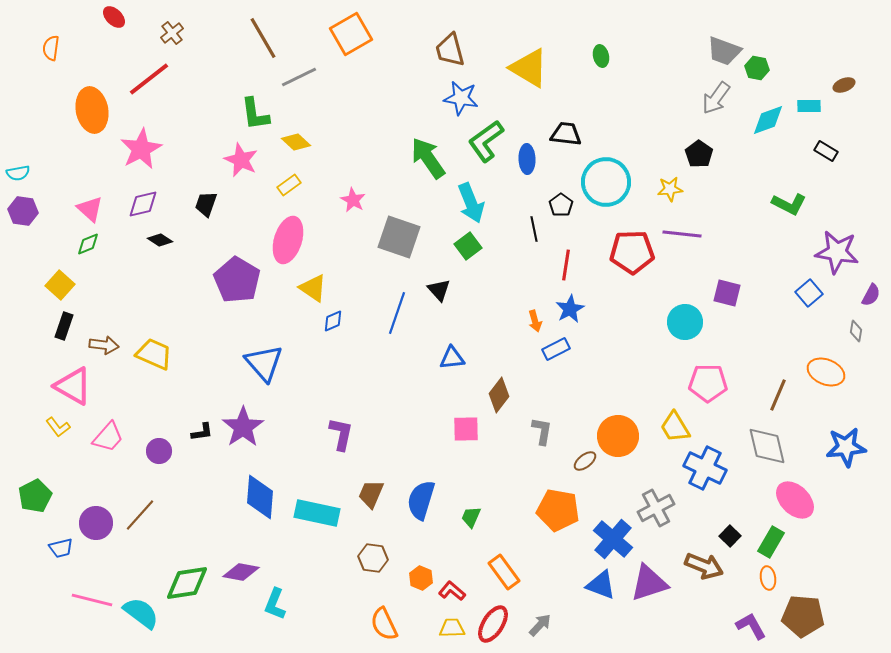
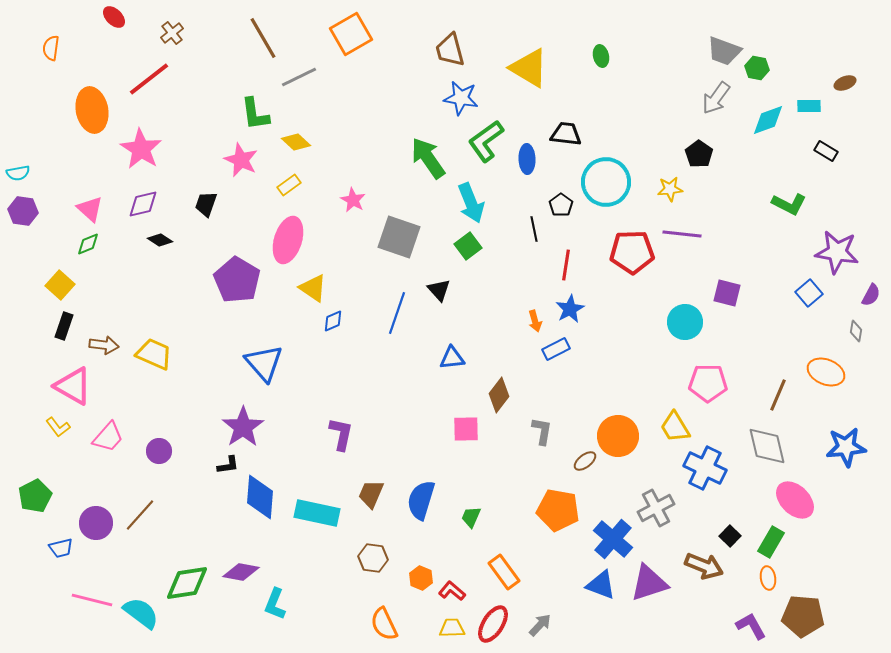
brown ellipse at (844, 85): moved 1 px right, 2 px up
pink star at (141, 149): rotated 12 degrees counterclockwise
black L-shape at (202, 432): moved 26 px right, 33 px down
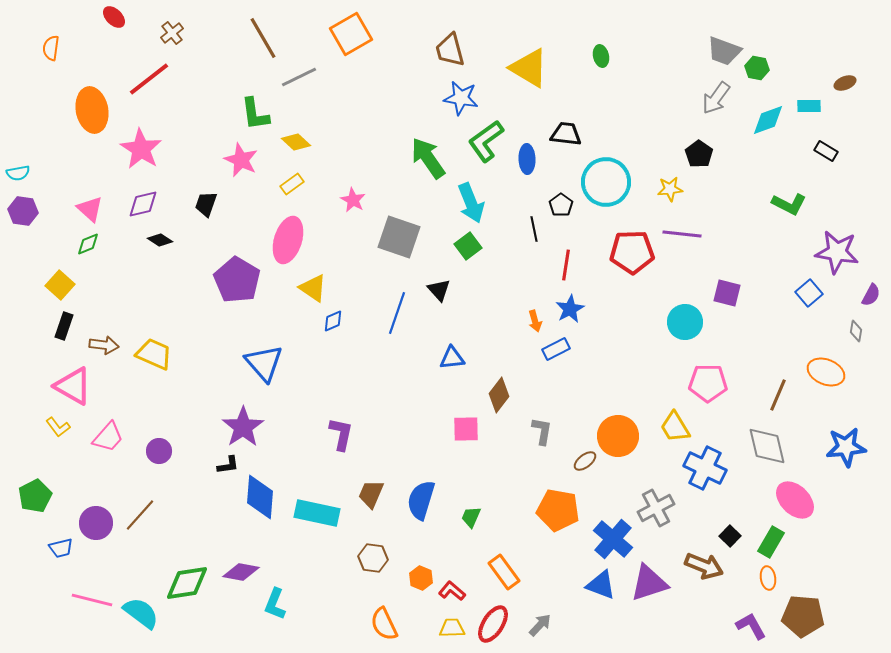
yellow rectangle at (289, 185): moved 3 px right, 1 px up
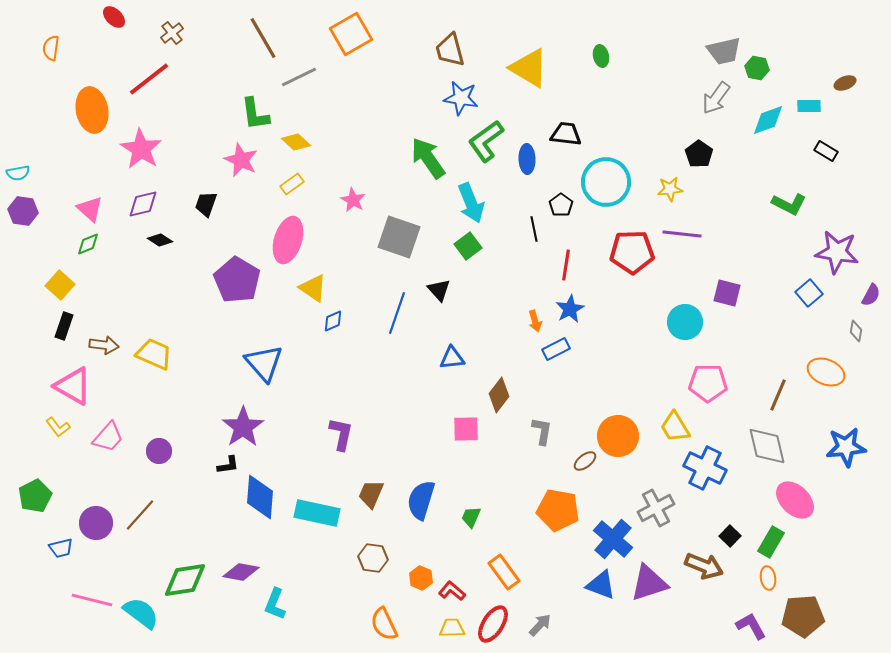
gray trapezoid at (724, 51): rotated 33 degrees counterclockwise
green diamond at (187, 583): moved 2 px left, 3 px up
brown pentagon at (803, 616): rotated 9 degrees counterclockwise
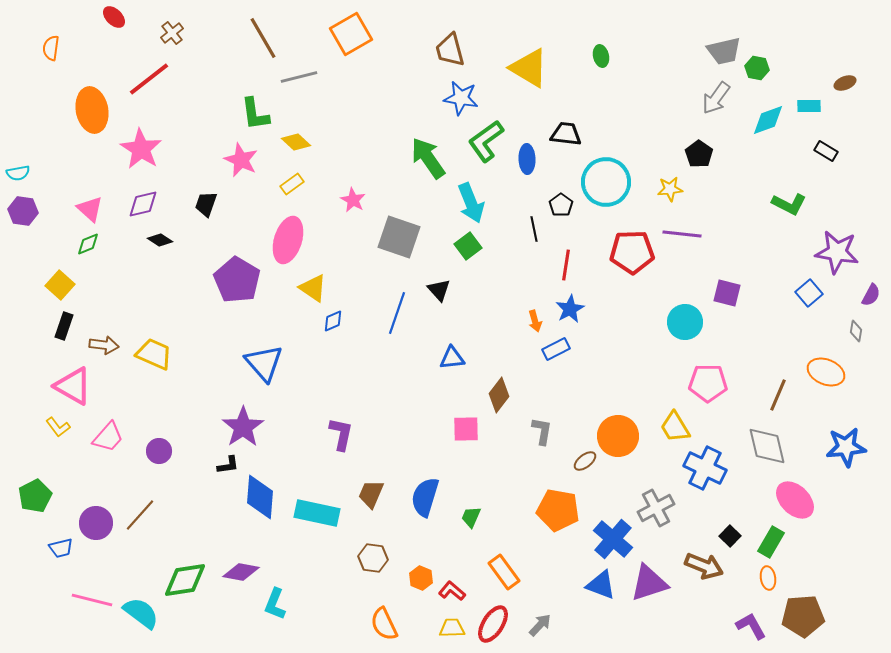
gray line at (299, 77): rotated 12 degrees clockwise
blue semicircle at (421, 500): moved 4 px right, 3 px up
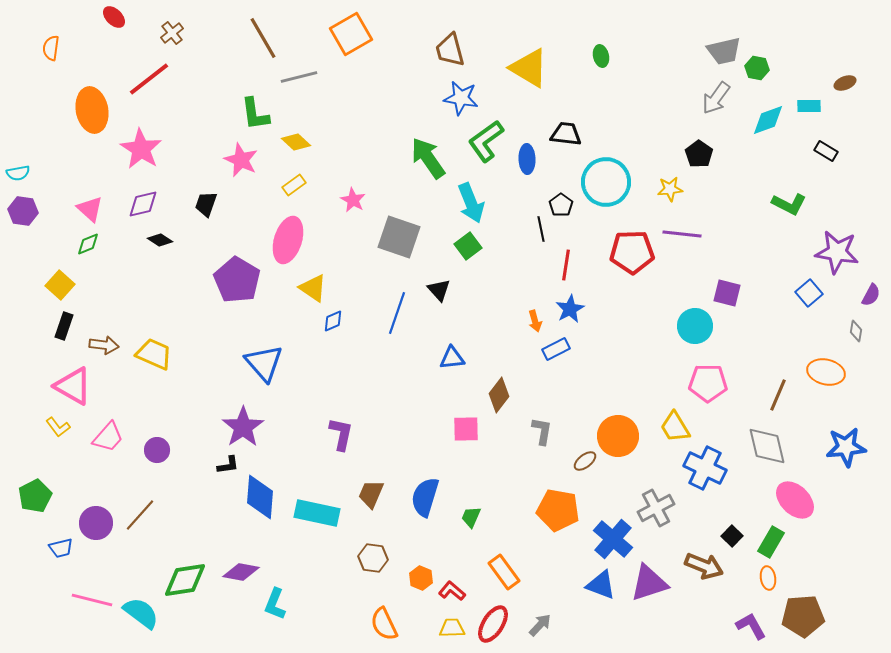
yellow rectangle at (292, 184): moved 2 px right, 1 px down
black line at (534, 229): moved 7 px right
cyan circle at (685, 322): moved 10 px right, 4 px down
orange ellipse at (826, 372): rotated 9 degrees counterclockwise
purple circle at (159, 451): moved 2 px left, 1 px up
black square at (730, 536): moved 2 px right
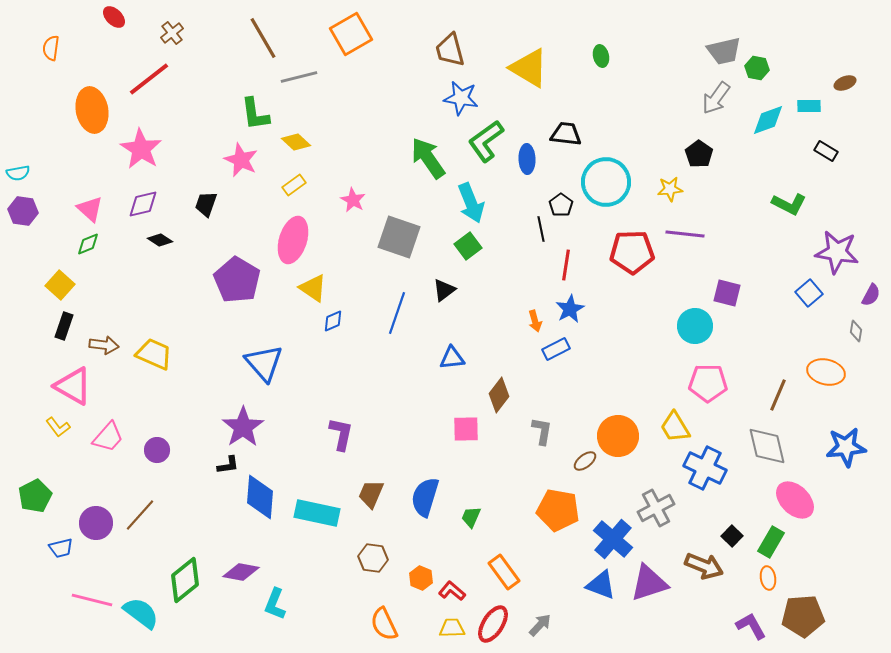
purple line at (682, 234): moved 3 px right
pink ellipse at (288, 240): moved 5 px right
black triangle at (439, 290): moved 5 px right; rotated 35 degrees clockwise
green diamond at (185, 580): rotated 30 degrees counterclockwise
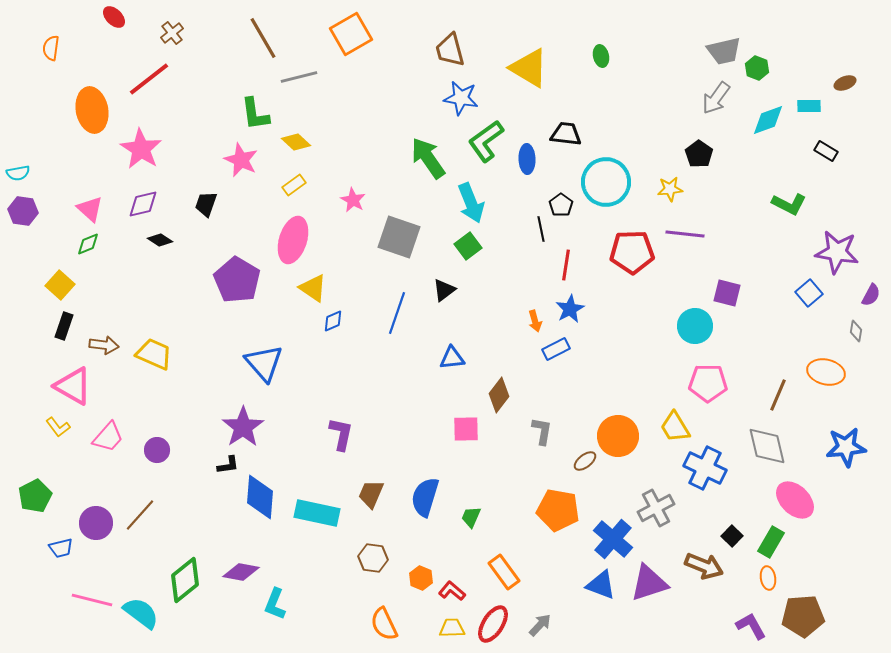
green hexagon at (757, 68): rotated 10 degrees clockwise
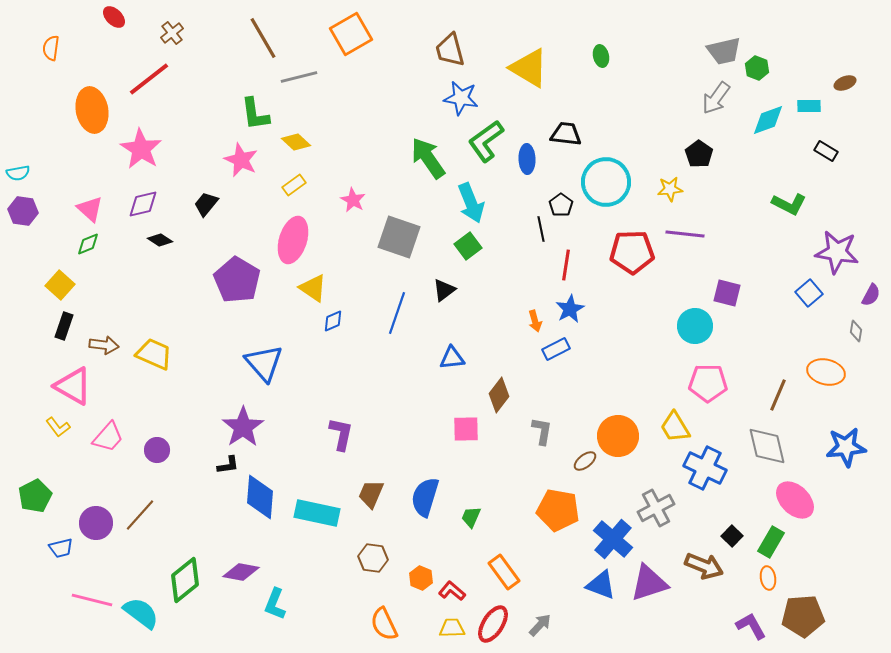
black trapezoid at (206, 204): rotated 20 degrees clockwise
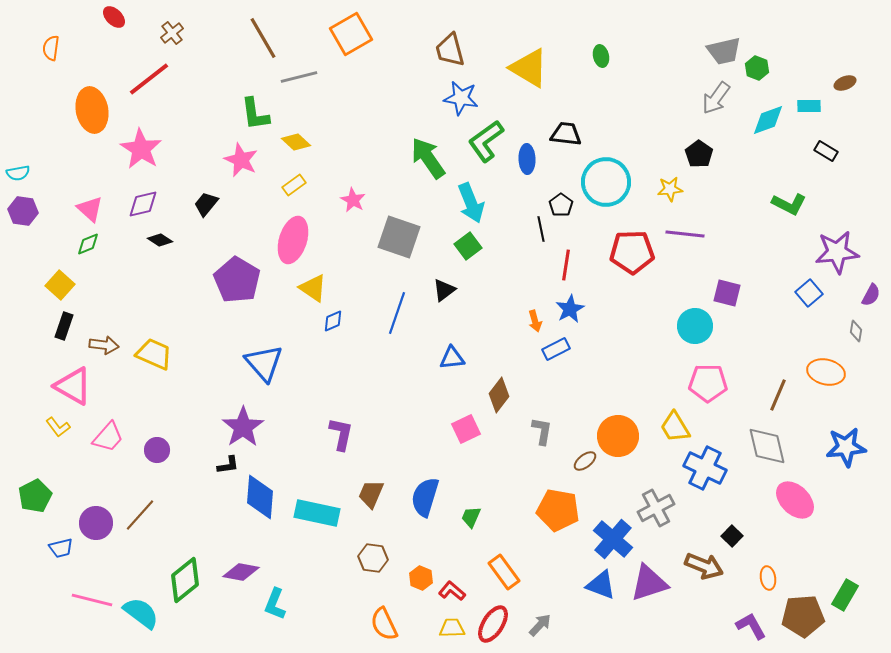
purple star at (837, 252): rotated 15 degrees counterclockwise
pink square at (466, 429): rotated 24 degrees counterclockwise
green rectangle at (771, 542): moved 74 px right, 53 px down
